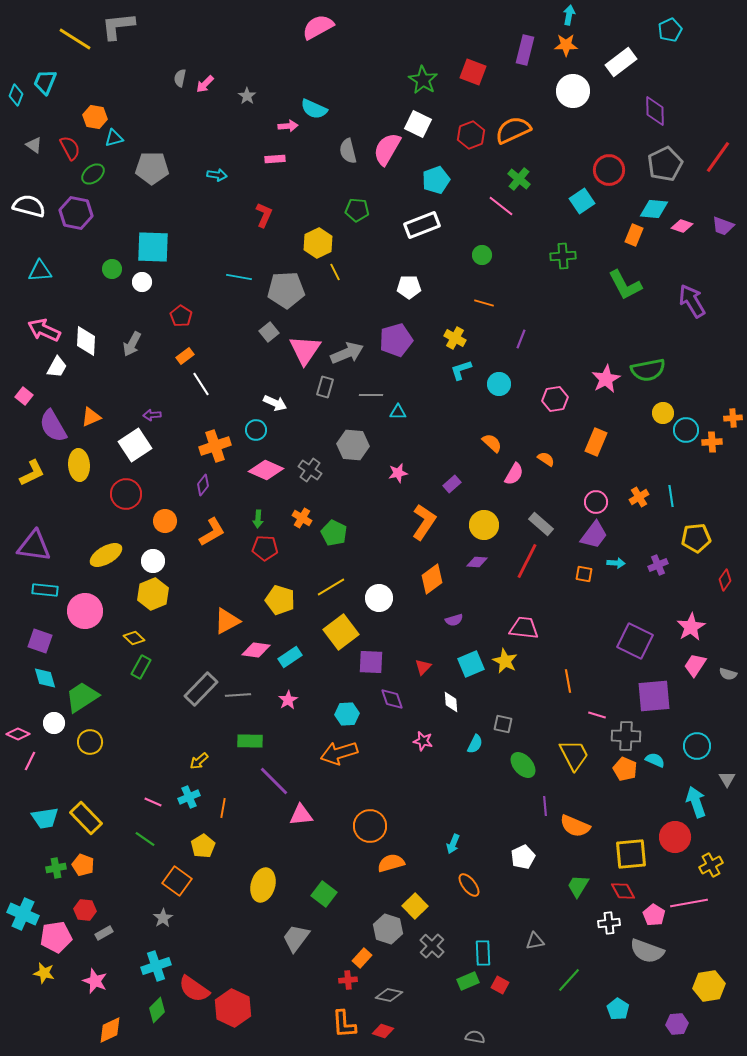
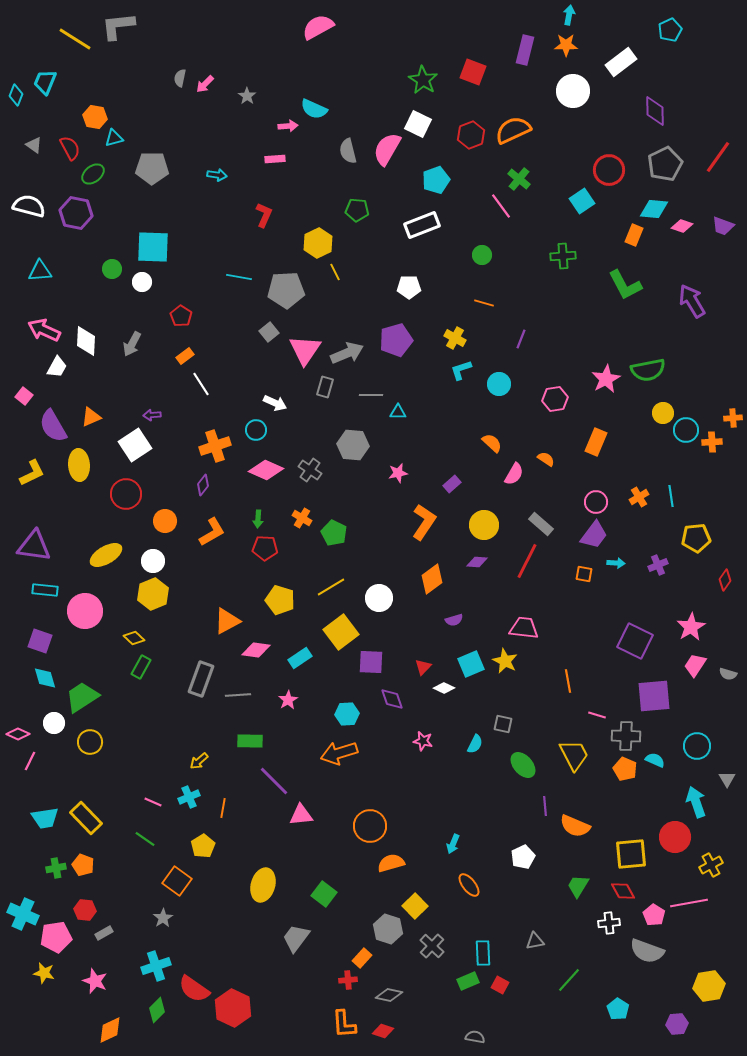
pink line at (501, 206): rotated 16 degrees clockwise
cyan rectangle at (290, 657): moved 10 px right, 1 px down
gray rectangle at (201, 689): moved 10 px up; rotated 24 degrees counterclockwise
white diamond at (451, 702): moved 7 px left, 14 px up; rotated 60 degrees counterclockwise
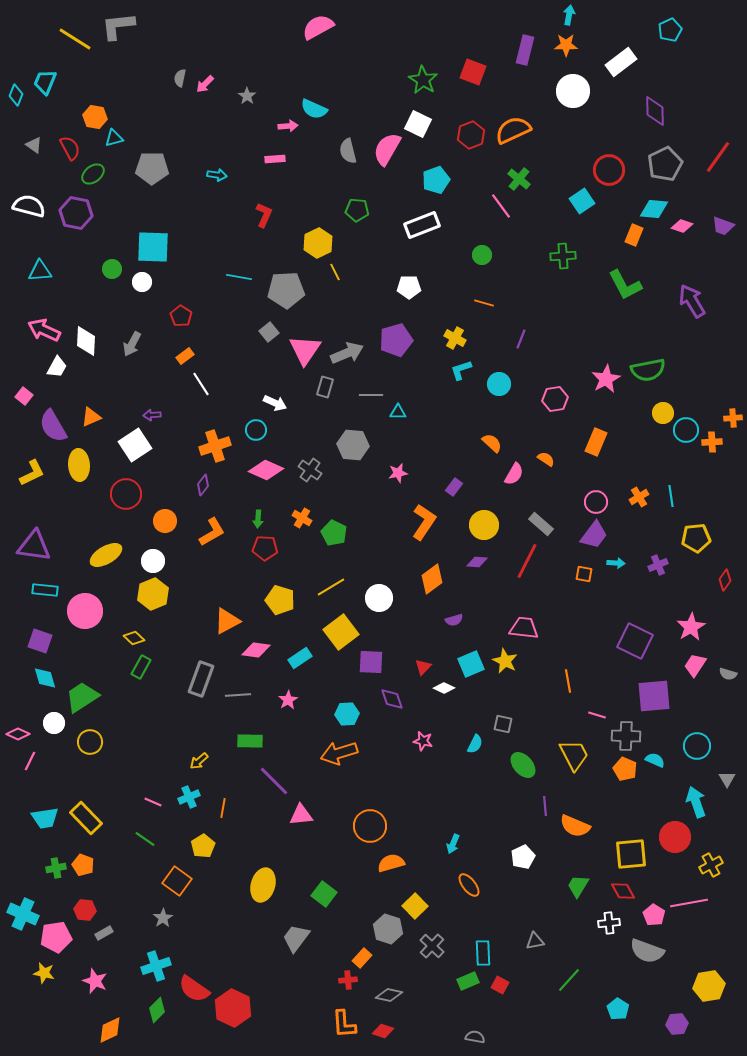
purple rectangle at (452, 484): moved 2 px right, 3 px down; rotated 12 degrees counterclockwise
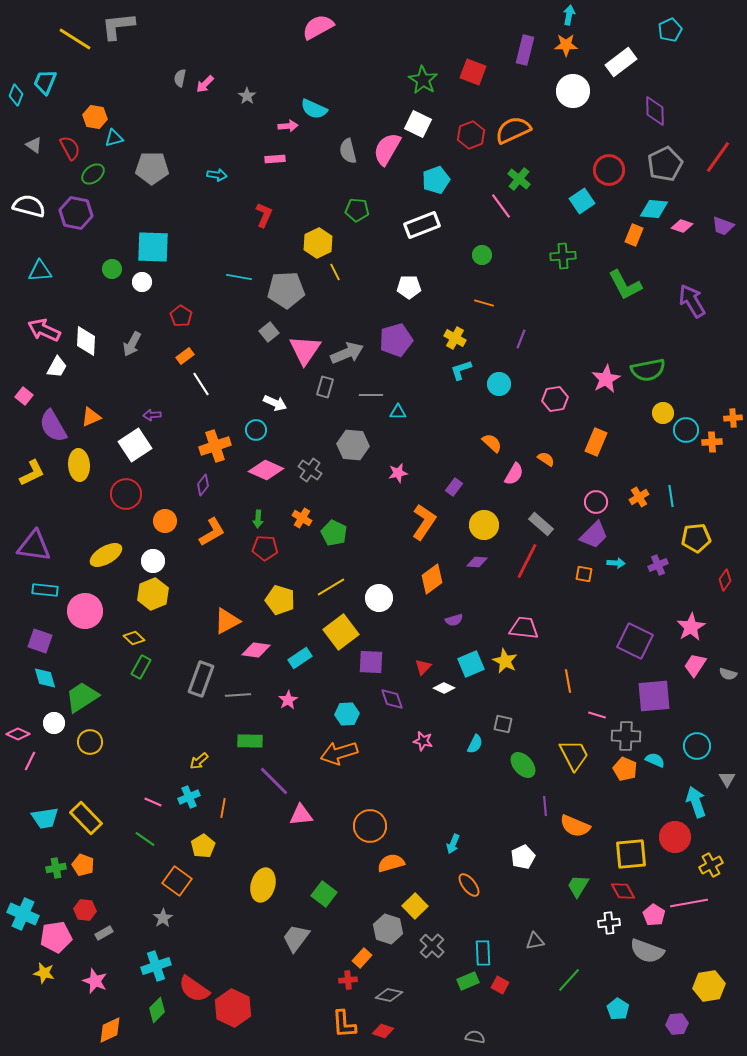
purple trapezoid at (594, 535): rotated 8 degrees clockwise
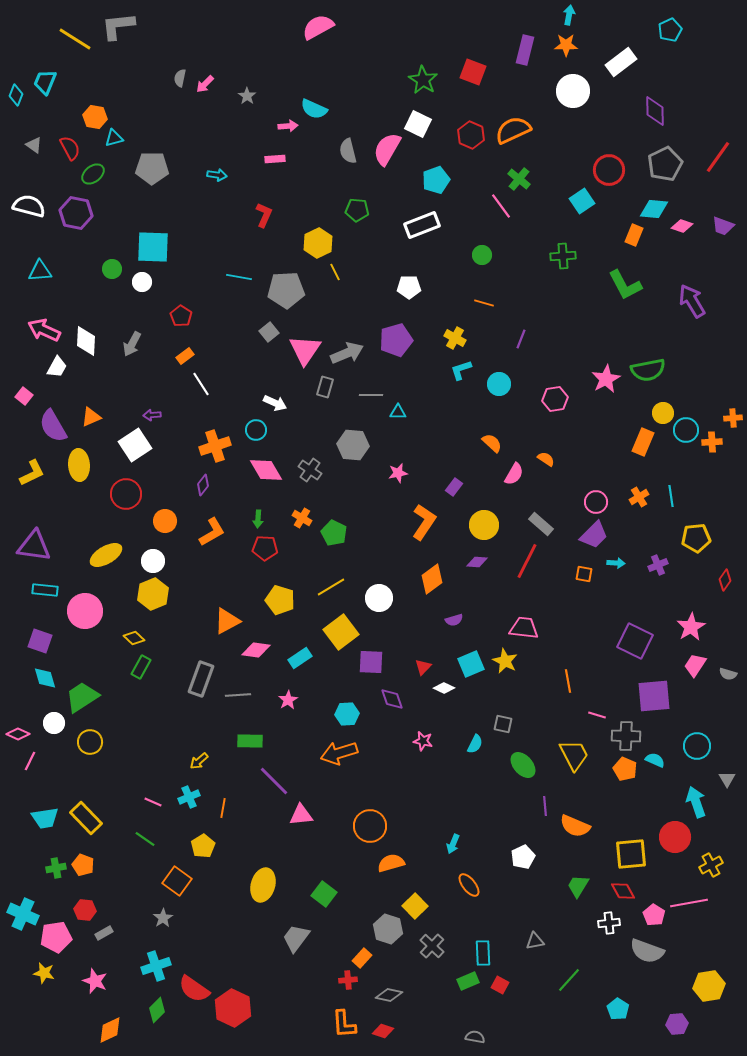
red hexagon at (471, 135): rotated 16 degrees counterclockwise
orange rectangle at (596, 442): moved 47 px right
pink diamond at (266, 470): rotated 36 degrees clockwise
